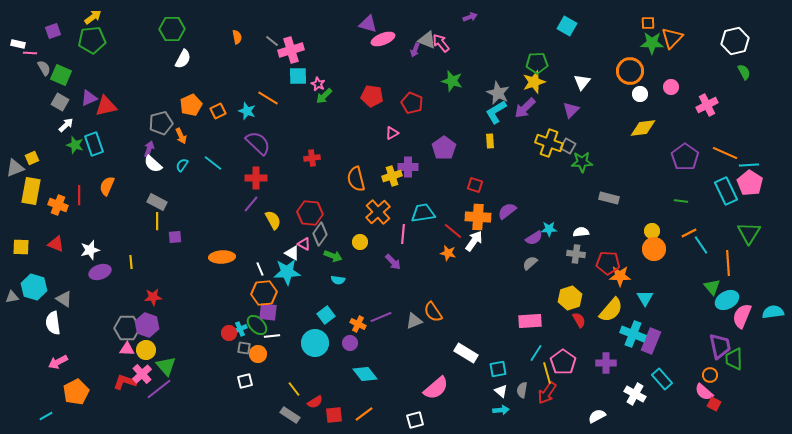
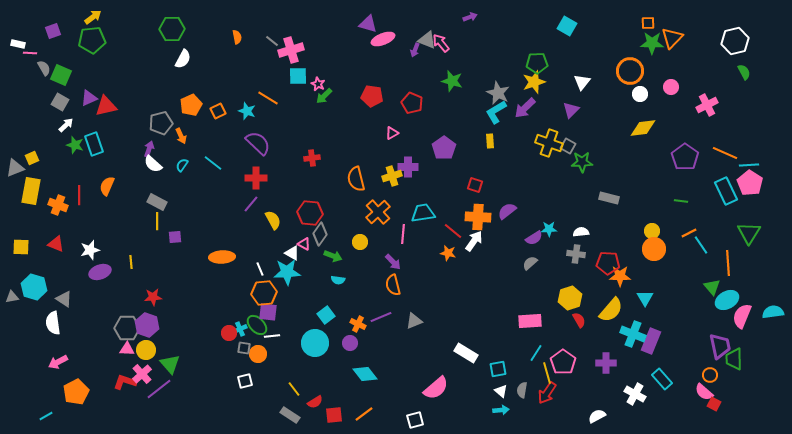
orange semicircle at (433, 312): moved 40 px left, 27 px up; rotated 20 degrees clockwise
green triangle at (166, 366): moved 4 px right, 2 px up
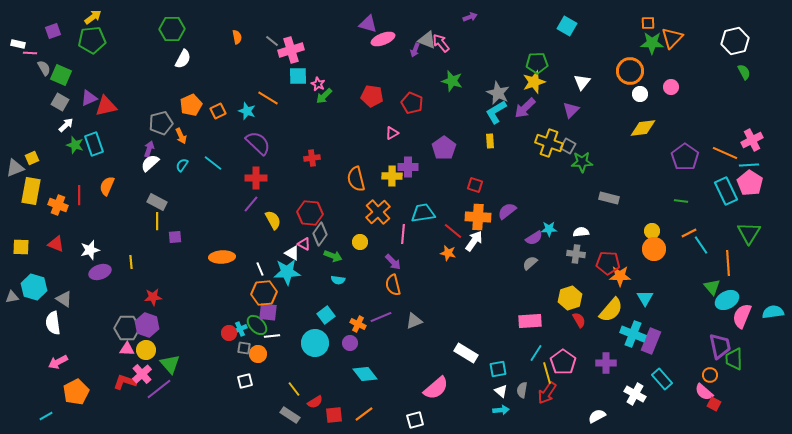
pink cross at (707, 105): moved 45 px right, 35 px down
white semicircle at (153, 164): moved 3 px left, 1 px up; rotated 96 degrees clockwise
yellow cross at (392, 176): rotated 18 degrees clockwise
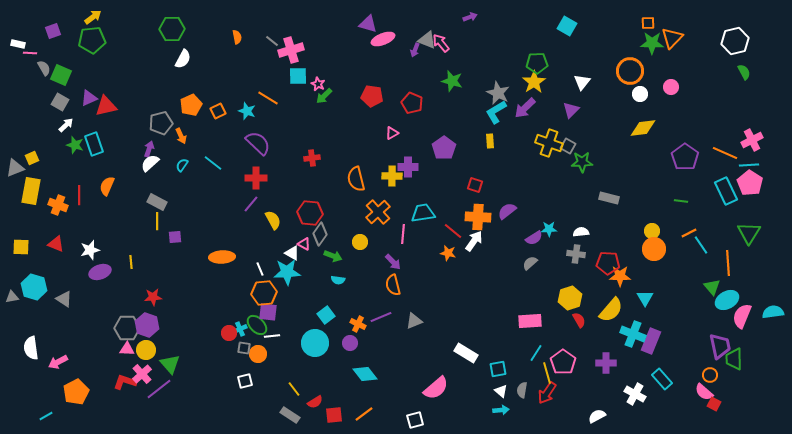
yellow star at (534, 82): rotated 15 degrees counterclockwise
white semicircle at (53, 323): moved 22 px left, 25 px down
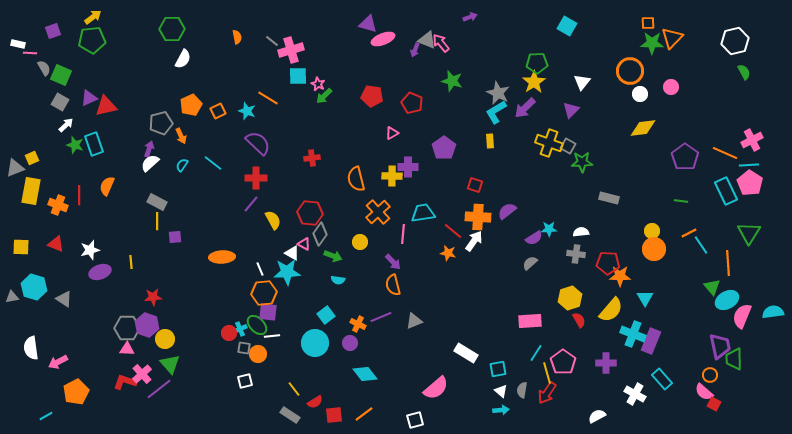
yellow circle at (146, 350): moved 19 px right, 11 px up
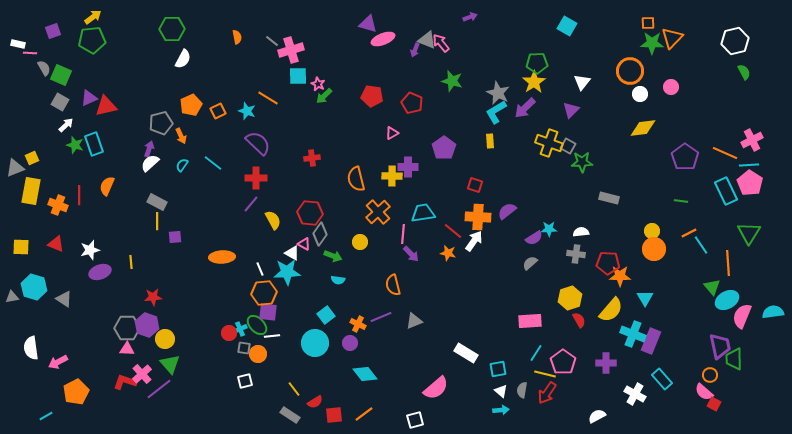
purple arrow at (393, 262): moved 18 px right, 8 px up
yellow line at (547, 373): moved 2 px left, 1 px down; rotated 60 degrees counterclockwise
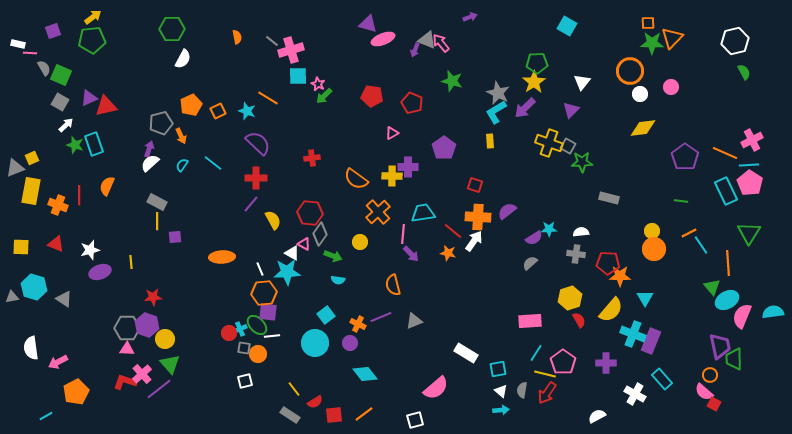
orange semicircle at (356, 179): rotated 40 degrees counterclockwise
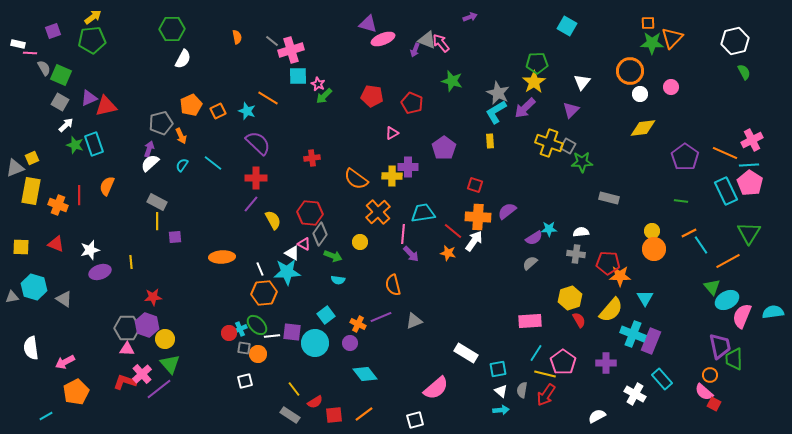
orange line at (728, 263): moved 2 px up; rotated 65 degrees clockwise
purple square at (268, 312): moved 24 px right, 20 px down
pink arrow at (58, 362): moved 7 px right
red arrow at (547, 393): moved 1 px left, 2 px down
